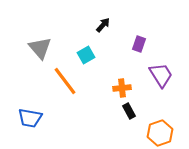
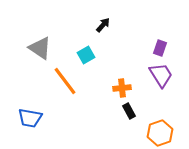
purple rectangle: moved 21 px right, 4 px down
gray triangle: rotated 15 degrees counterclockwise
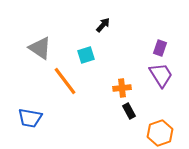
cyan square: rotated 12 degrees clockwise
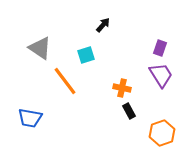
orange cross: rotated 18 degrees clockwise
orange hexagon: moved 2 px right
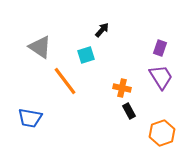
black arrow: moved 1 px left, 5 px down
gray triangle: moved 1 px up
purple trapezoid: moved 2 px down
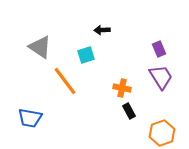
black arrow: rotated 133 degrees counterclockwise
purple rectangle: moved 1 px left, 1 px down; rotated 42 degrees counterclockwise
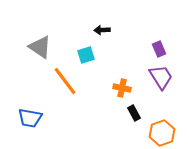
black rectangle: moved 5 px right, 2 px down
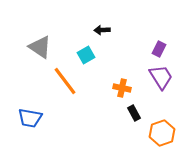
purple rectangle: rotated 49 degrees clockwise
cyan square: rotated 12 degrees counterclockwise
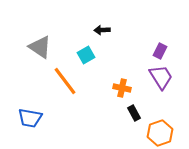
purple rectangle: moved 1 px right, 2 px down
orange hexagon: moved 2 px left
